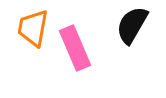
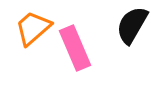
orange trapezoid: rotated 39 degrees clockwise
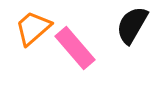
pink rectangle: rotated 18 degrees counterclockwise
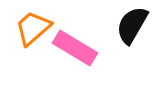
pink rectangle: rotated 18 degrees counterclockwise
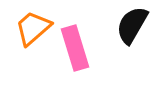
pink rectangle: rotated 42 degrees clockwise
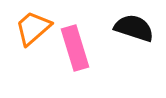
black semicircle: moved 2 px right, 3 px down; rotated 78 degrees clockwise
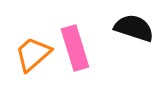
orange trapezoid: moved 26 px down
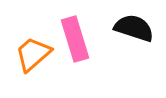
pink rectangle: moved 9 px up
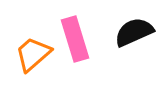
black semicircle: moved 4 px down; rotated 42 degrees counterclockwise
